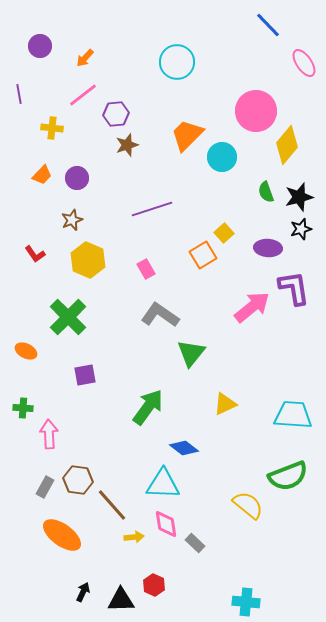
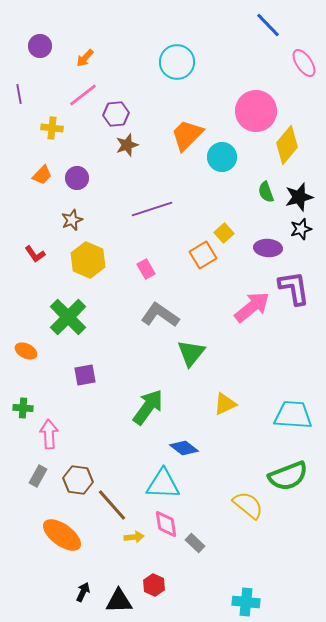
gray rectangle at (45, 487): moved 7 px left, 11 px up
black triangle at (121, 600): moved 2 px left, 1 px down
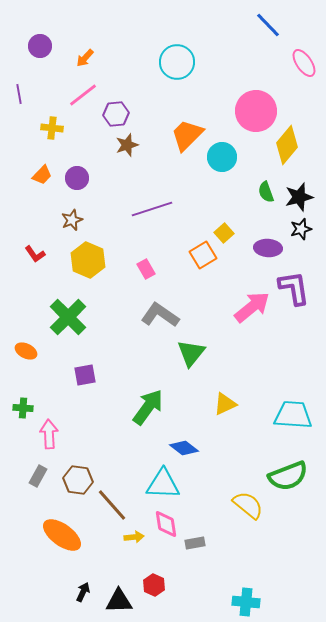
gray rectangle at (195, 543): rotated 54 degrees counterclockwise
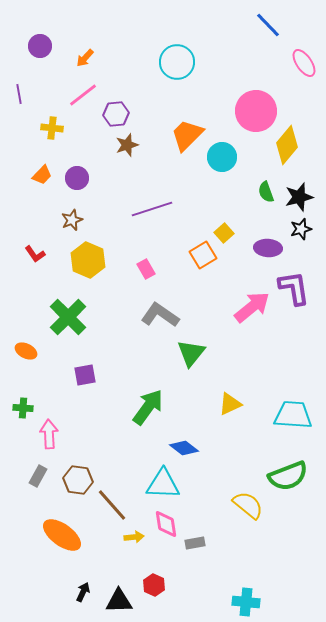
yellow triangle at (225, 404): moved 5 px right
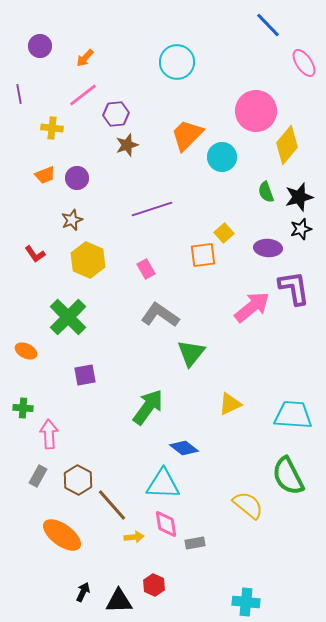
orange trapezoid at (42, 175): moved 3 px right; rotated 25 degrees clockwise
orange square at (203, 255): rotated 24 degrees clockwise
green semicircle at (288, 476): rotated 84 degrees clockwise
brown hexagon at (78, 480): rotated 20 degrees clockwise
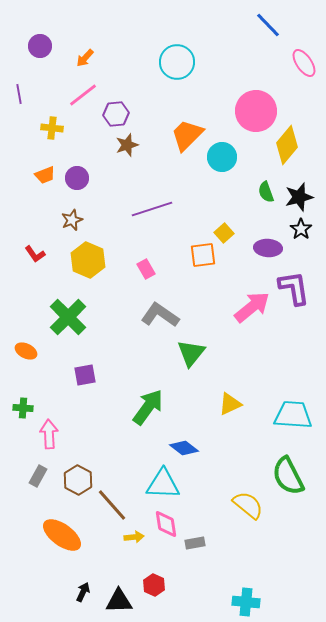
black star at (301, 229): rotated 20 degrees counterclockwise
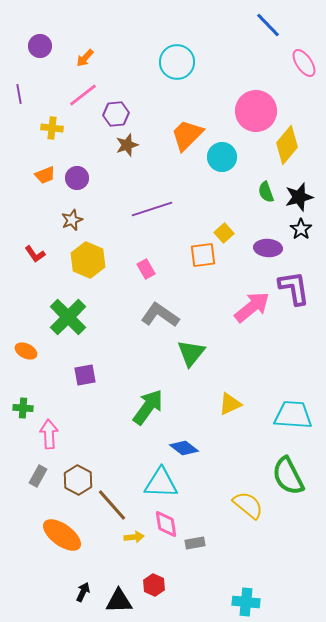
cyan triangle at (163, 484): moved 2 px left, 1 px up
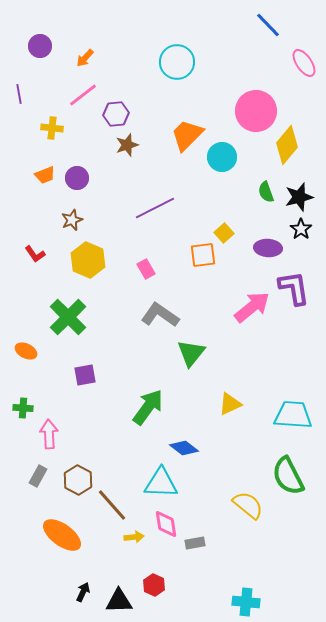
purple line at (152, 209): moved 3 px right, 1 px up; rotated 9 degrees counterclockwise
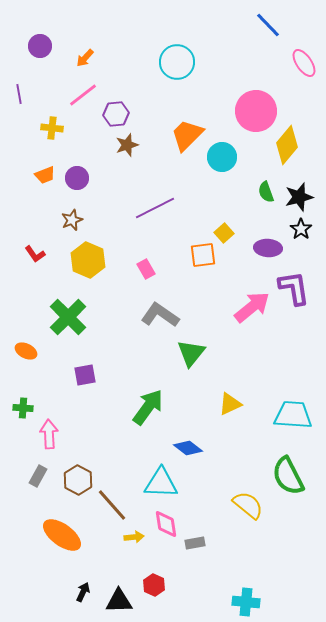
blue diamond at (184, 448): moved 4 px right
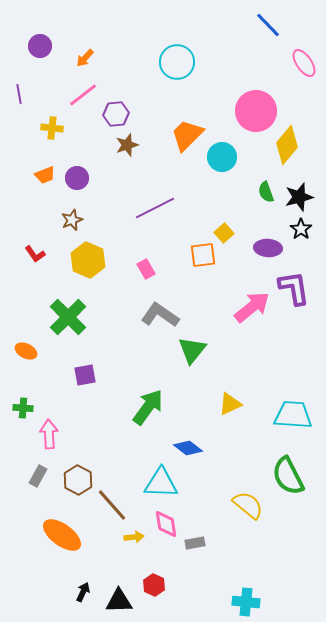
green triangle at (191, 353): moved 1 px right, 3 px up
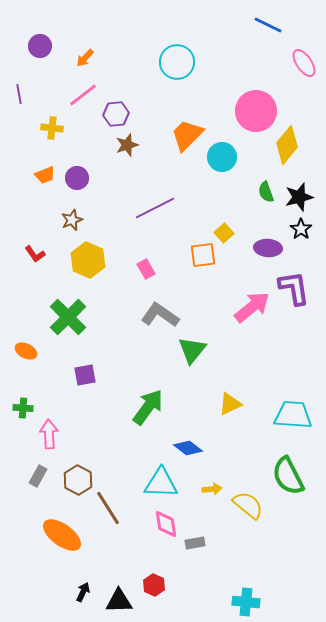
blue line at (268, 25): rotated 20 degrees counterclockwise
brown line at (112, 505): moved 4 px left, 3 px down; rotated 9 degrees clockwise
yellow arrow at (134, 537): moved 78 px right, 48 px up
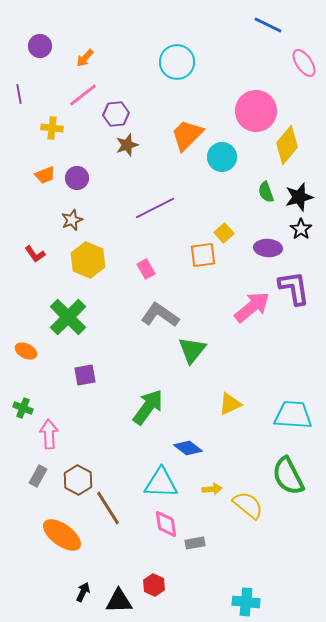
green cross at (23, 408): rotated 18 degrees clockwise
